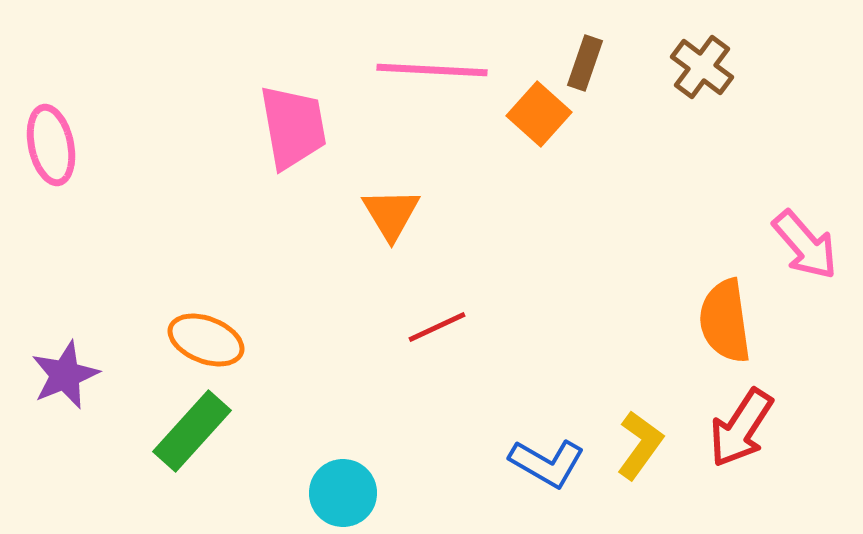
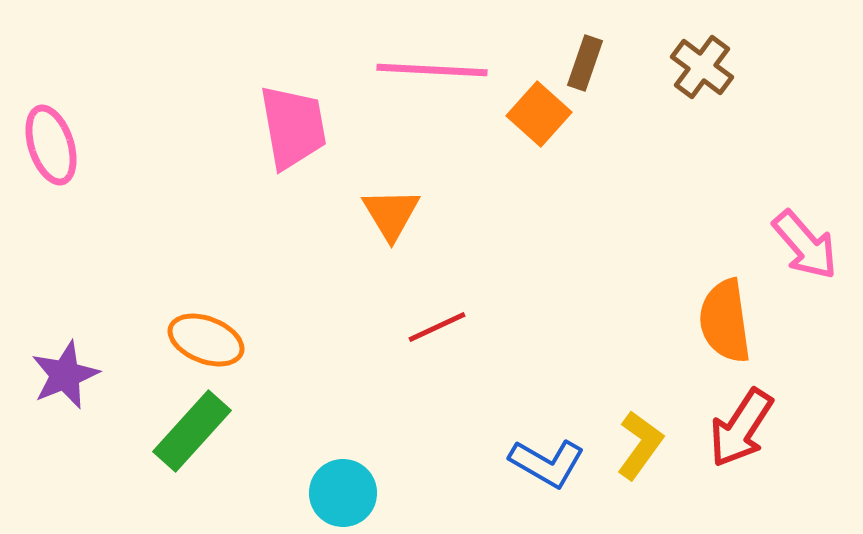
pink ellipse: rotated 6 degrees counterclockwise
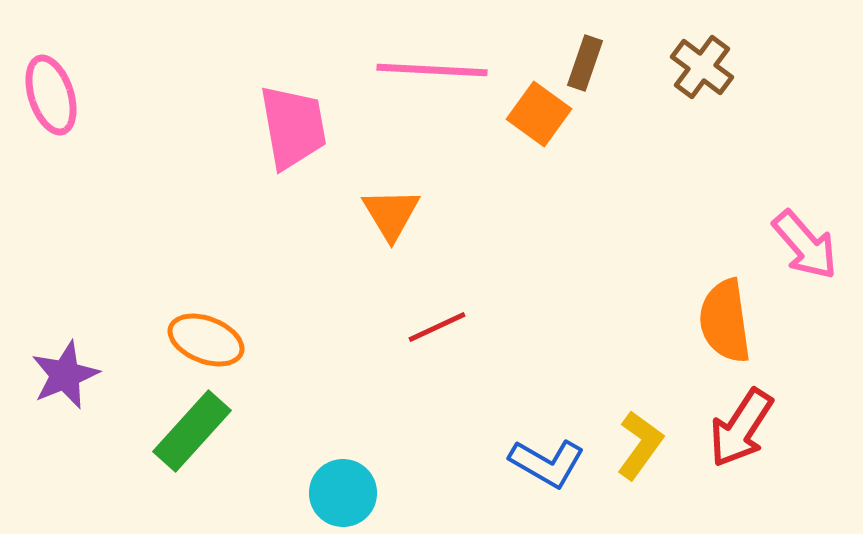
orange square: rotated 6 degrees counterclockwise
pink ellipse: moved 50 px up
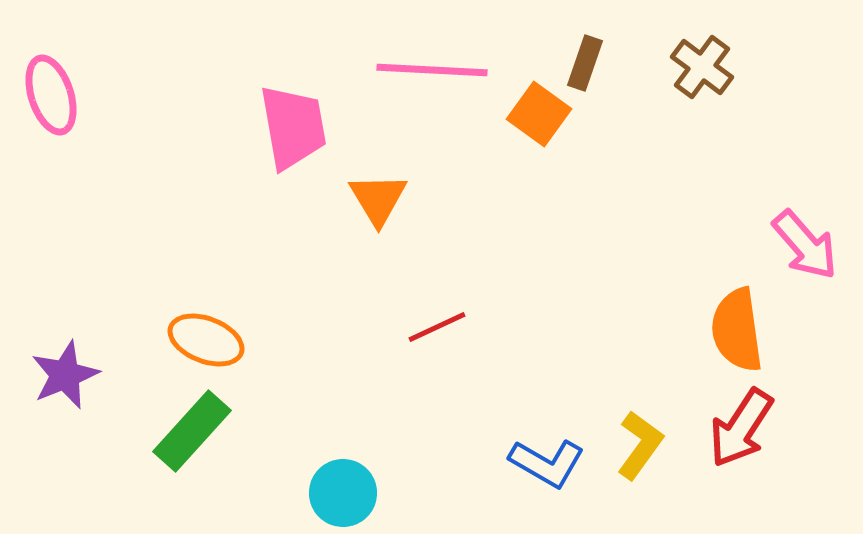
orange triangle: moved 13 px left, 15 px up
orange semicircle: moved 12 px right, 9 px down
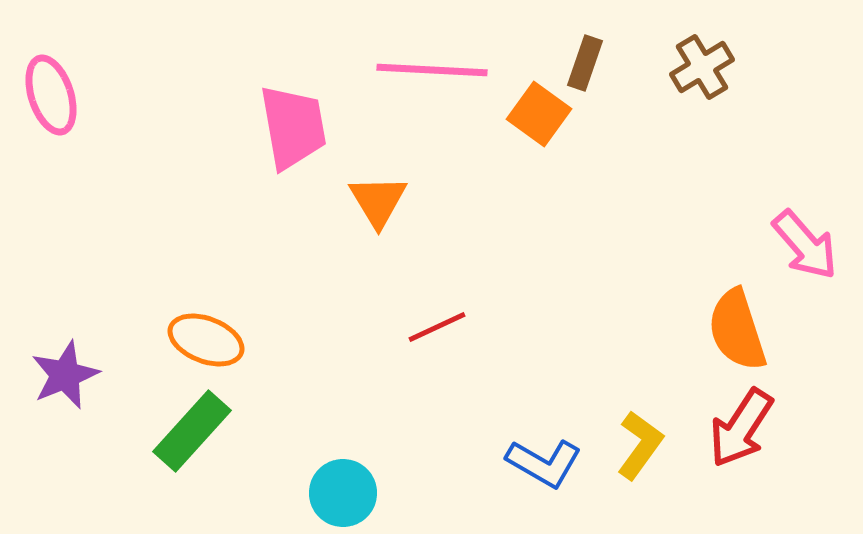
brown cross: rotated 22 degrees clockwise
orange triangle: moved 2 px down
orange semicircle: rotated 10 degrees counterclockwise
blue L-shape: moved 3 px left
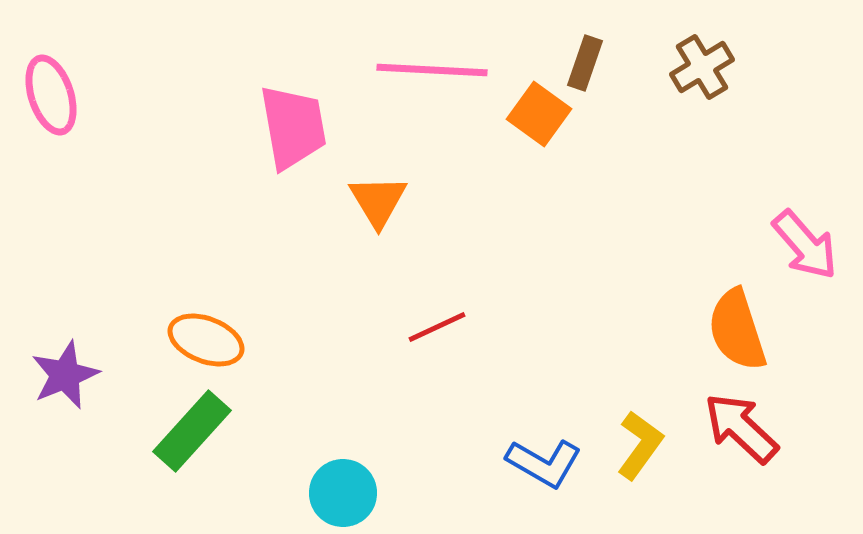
red arrow: rotated 100 degrees clockwise
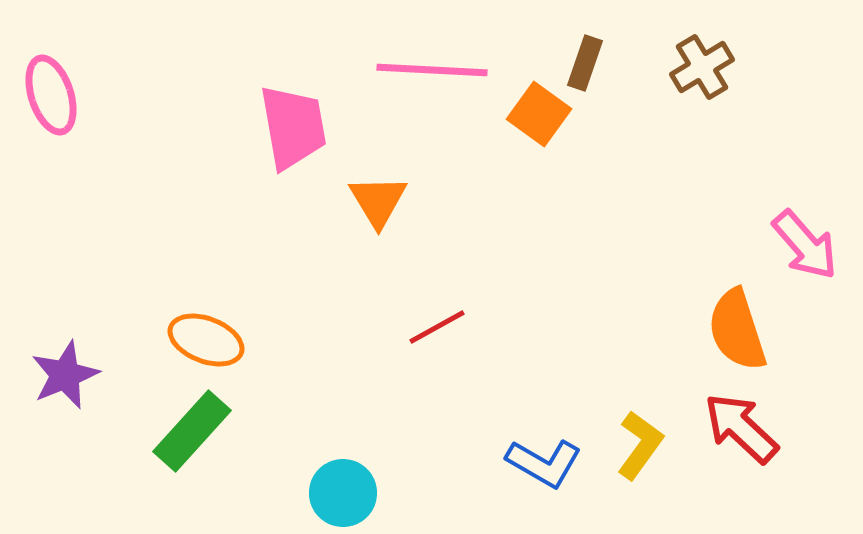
red line: rotated 4 degrees counterclockwise
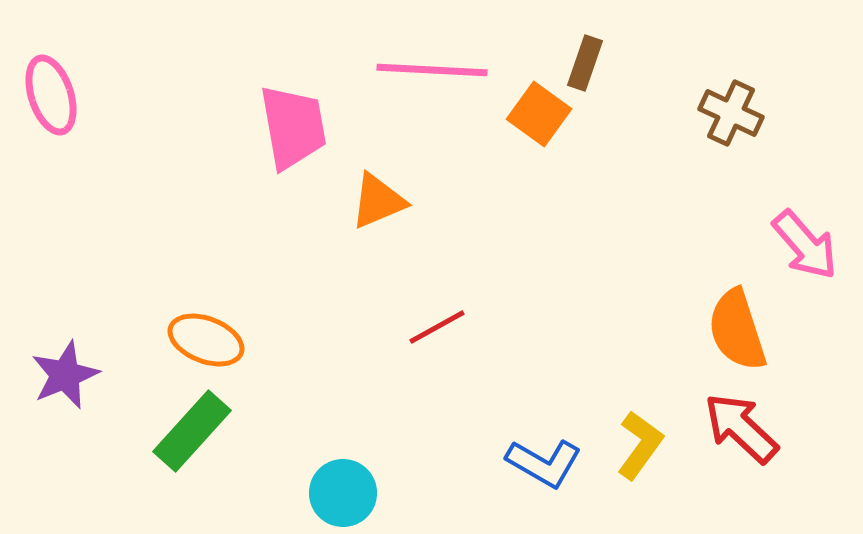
brown cross: moved 29 px right, 46 px down; rotated 34 degrees counterclockwise
orange triangle: rotated 38 degrees clockwise
